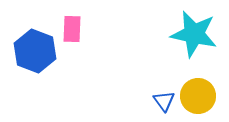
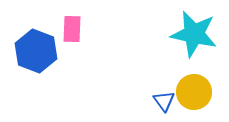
blue hexagon: moved 1 px right
yellow circle: moved 4 px left, 4 px up
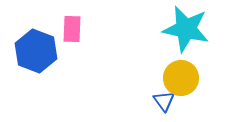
cyan star: moved 8 px left, 5 px up
yellow circle: moved 13 px left, 14 px up
